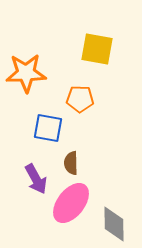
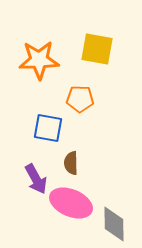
orange star: moved 13 px right, 13 px up
pink ellipse: rotated 75 degrees clockwise
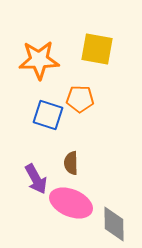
blue square: moved 13 px up; rotated 8 degrees clockwise
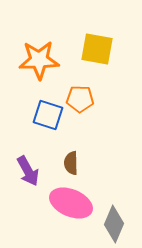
purple arrow: moved 8 px left, 8 px up
gray diamond: rotated 24 degrees clockwise
